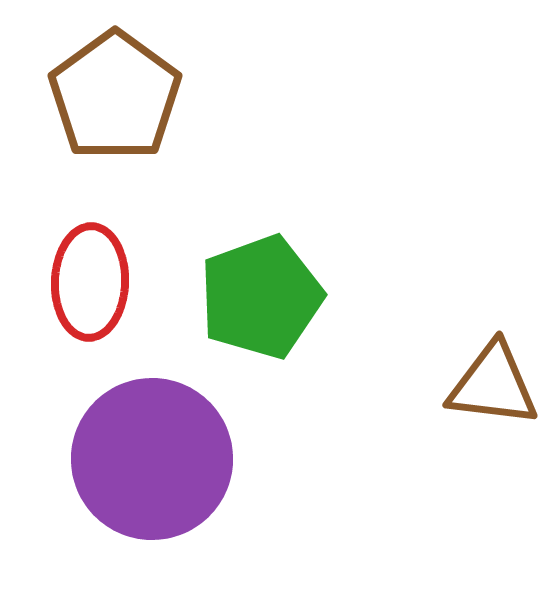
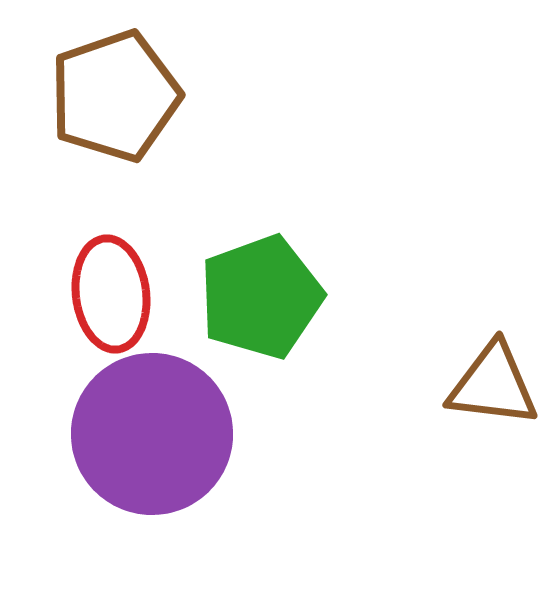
brown pentagon: rotated 17 degrees clockwise
red ellipse: moved 21 px right, 12 px down; rotated 9 degrees counterclockwise
purple circle: moved 25 px up
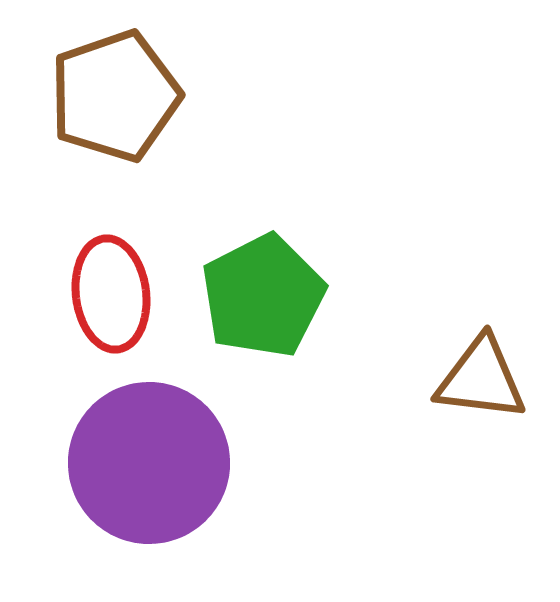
green pentagon: moved 2 px right, 1 px up; rotated 7 degrees counterclockwise
brown triangle: moved 12 px left, 6 px up
purple circle: moved 3 px left, 29 px down
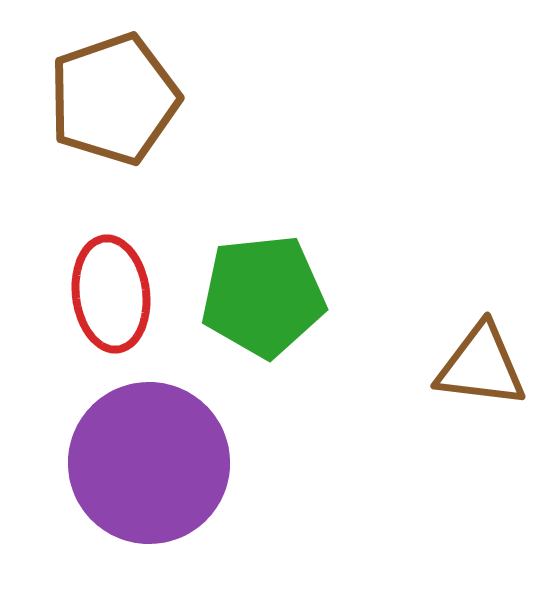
brown pentagon: moved 1 px left, 3 px down
green pentagon: rotated 21 degrees clockwise
brown triangle: moved 13 px up
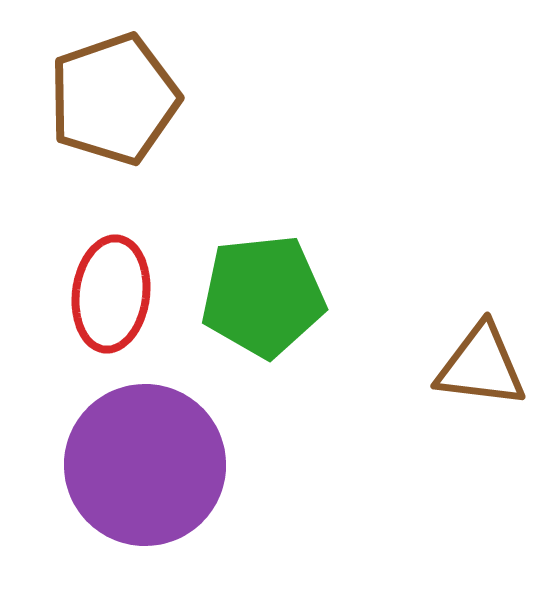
red ellipse: rotated 14 degrees clockwise
purple circle: moved 4 px left, 2 px down
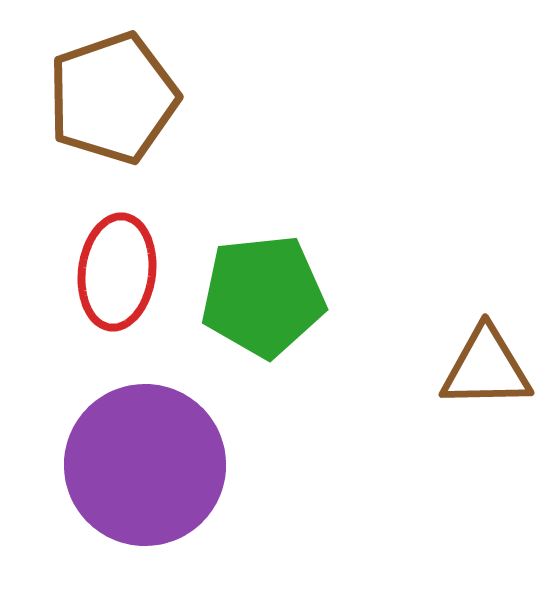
brown pentagon: moved 1 px left, 1 px up
red ellipse: moved 6 px right, 22 px up
brown triangle: moved 5 px right, 2 px down; rotated 8 degrees counterclockwise
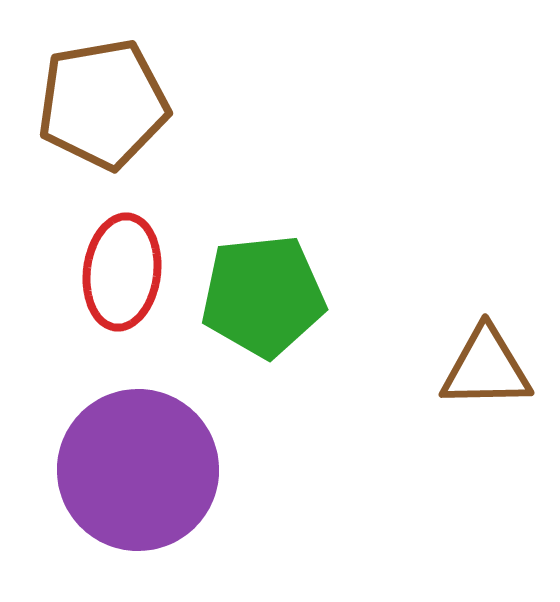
brown pentagon: moved 10 px left, 6 px down; rotated 9 degrees clockwise
red ellipse: moved 5 px right
purple circle: moved 7 px left, 5 px down
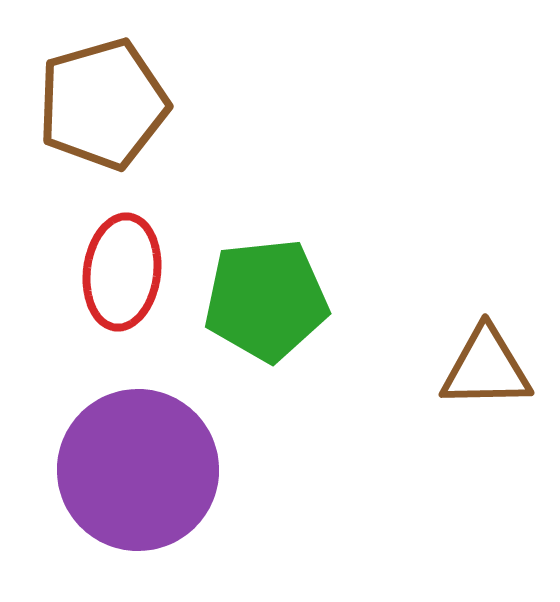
brown pentagon: rotated 6 degrees counterclockwise
green pentagon: moved 3 px right, 4 px down
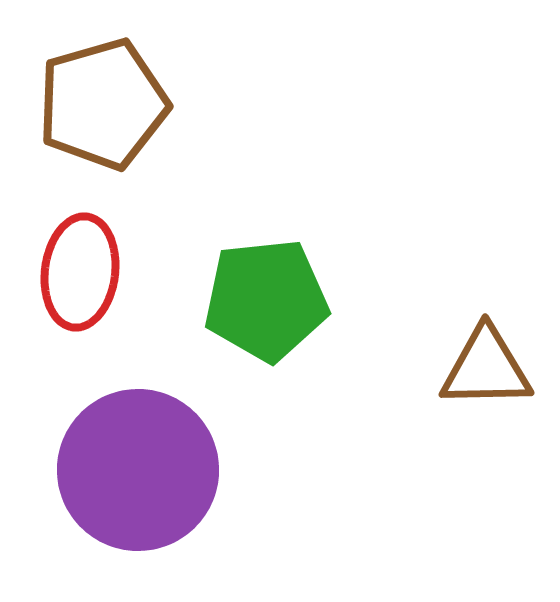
red ellipse: moved 42 px left
